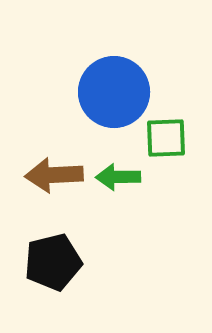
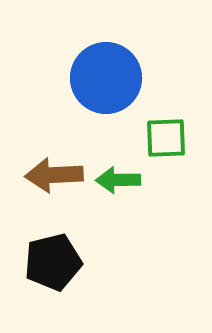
blue circle: moved 8 px left, 14 px up
green arrow: moved 3 px down
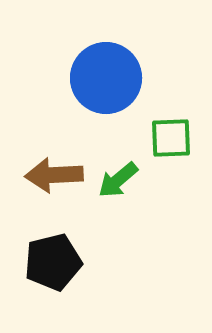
green square: moved 5 px right
green arrow: rotated 39 degrees counterclockwise
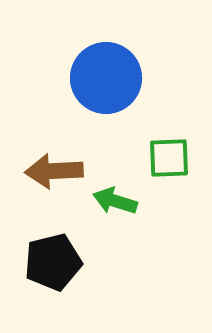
green square: moved 2 px left, 20 px down
brown arrow: moved 4 px up
green arrow: moved 3 px left, 21 px down; rotated 57 degrees clockwise
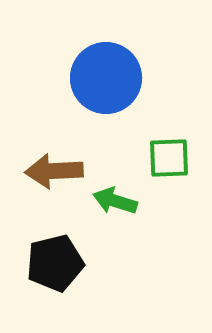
black pentagon: moved 2 px right, 1 px down
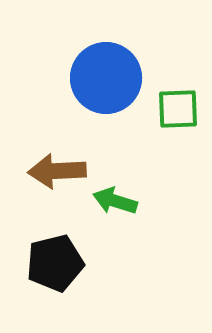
green square: moved 9 px right, 49 px up
brown arrow: moved 3 px right
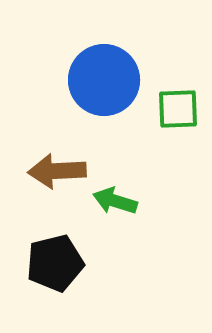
blue circle: moved 2 px left, 2 px down
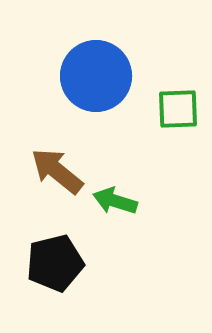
blue circle: moved 8 px left, 4 px up
brown arrow: rotated 42 degrees clockwise
